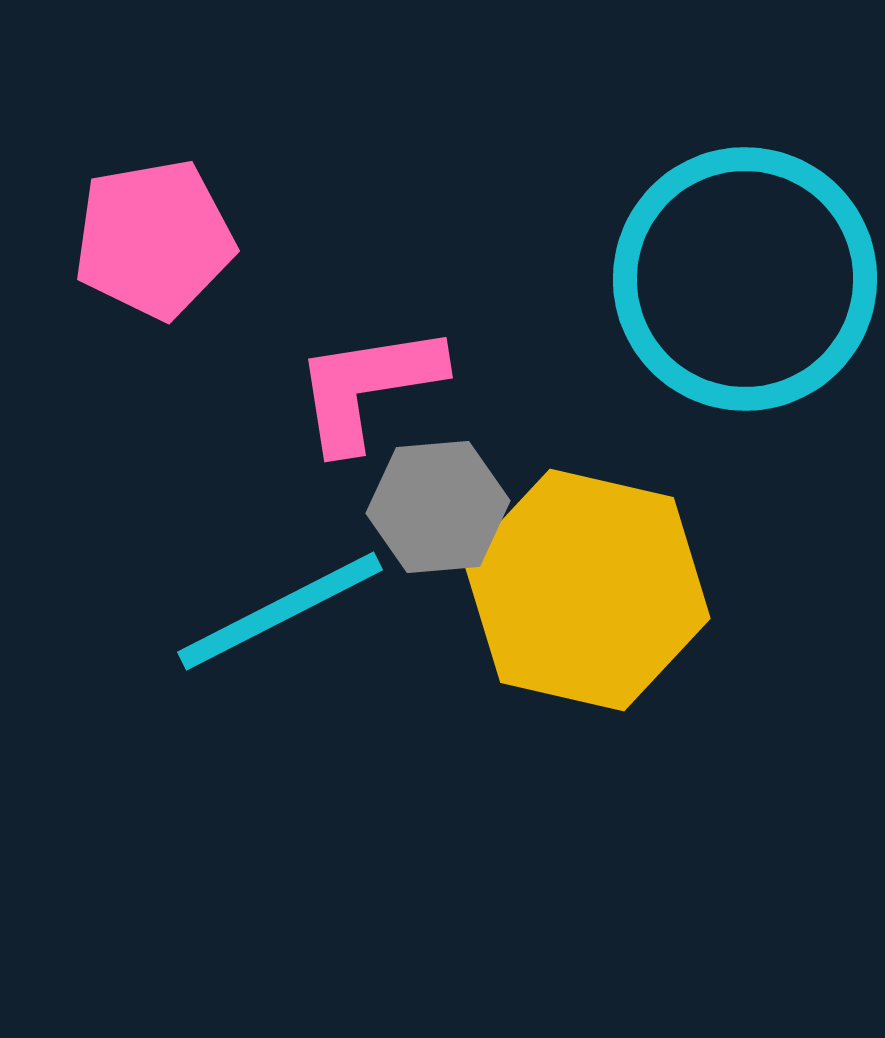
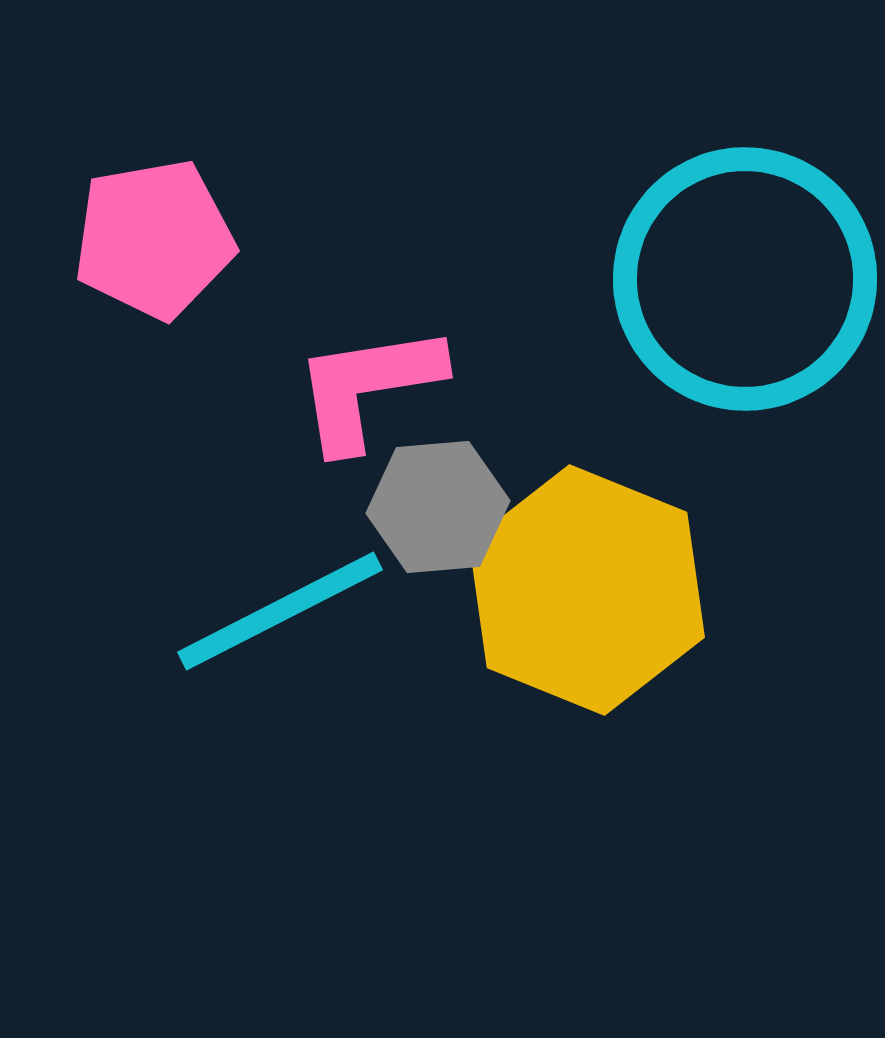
yellow hexagon: rotated 9 degrees clockwise
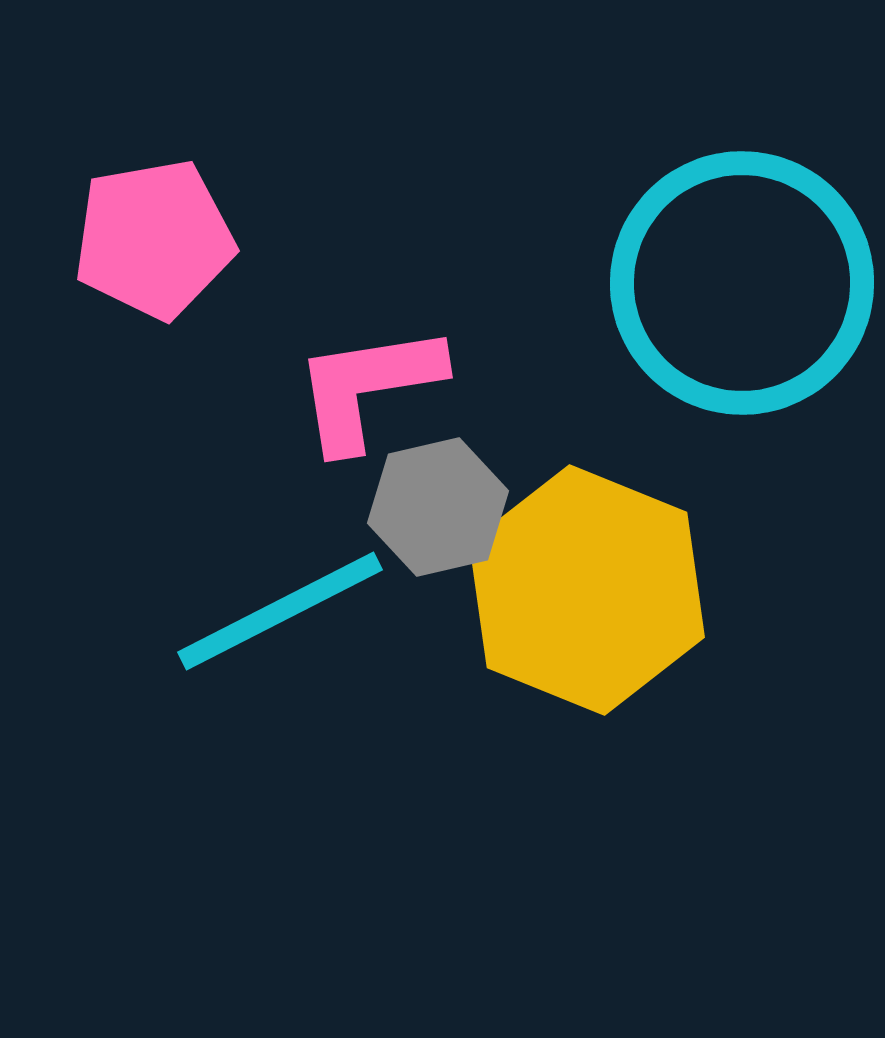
cyan circle: moved 3 px left, 4 px down
gray hexagon: rotated 8 degrees counterclockwise
